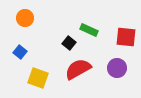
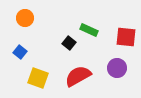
red semicircle: moved 7 px down
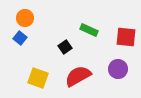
black square: moved 4 px left, 4 px down; rotated 16 degrees clockwise
blue square: moved 14 px up
purple circle: moved 1 px right, 1 px down
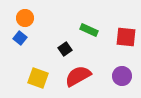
black square: moved 2 px down
purple circle: moved 4 px right, 7 px down
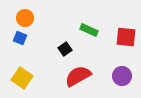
blue square: rotated 16 degrees counterclockwise
yellow square: moved 16 px left; rotated 15 degrees clockwise
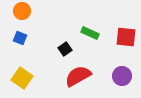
orange circle: moved 3 px left, 7 px up
green rectangle: moved 1 px right, 3 px down
